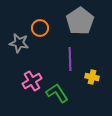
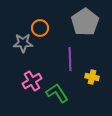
gray pentagon: moved 5 px right, 1 px down
gray star: moved 4 px right; rotated 12 degrees counterclockwise
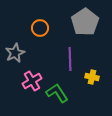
gray star: moved 8 px left, 10 px down; rotated 24 degrees counterclockwise
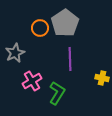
gray pentagon: moved 20 px left, 1 px down
yellow cross: moved 10 px right, 1 px down
green L-shape: rotated 65 degrees clockwise
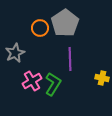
green L-shape: moved 4 px left, 9 px up
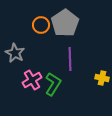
orange circle: moved 1 px right, 3 px up
gray star: rotated 18 degrees counterclockwise
pink cross: moved 1 px up
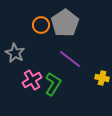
purple line: rotated 50 degrees counterclockwise
